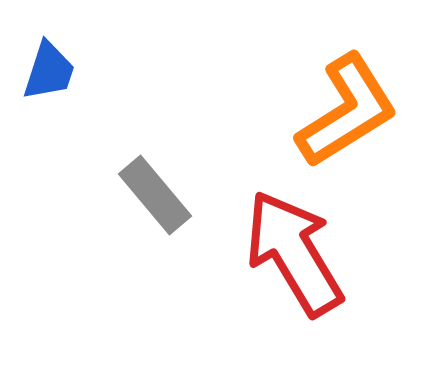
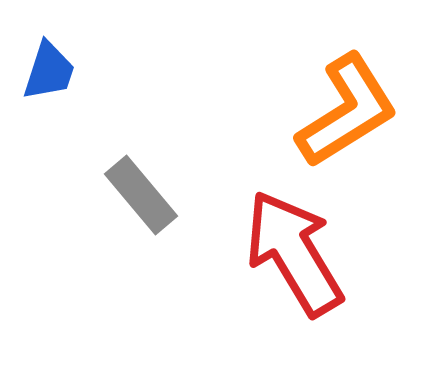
gray rectangle: moved 14 px left
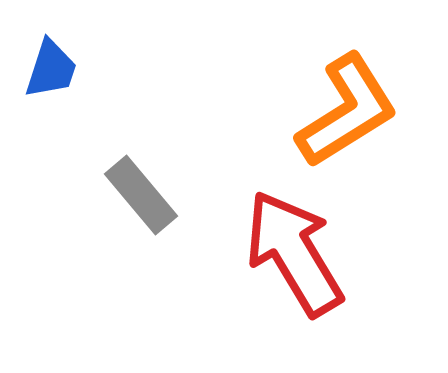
blue trapezoid: moved 2 px right, 2 px up
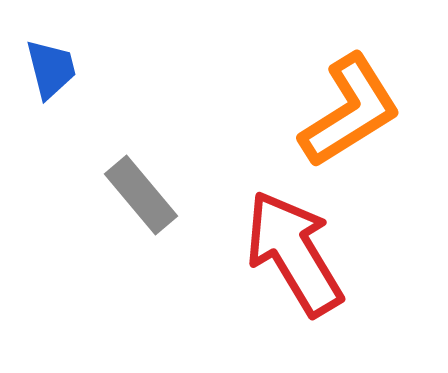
blue trapezoid: rotated 32 degrees counterclockwise
orange L-shape: moved 3 px right
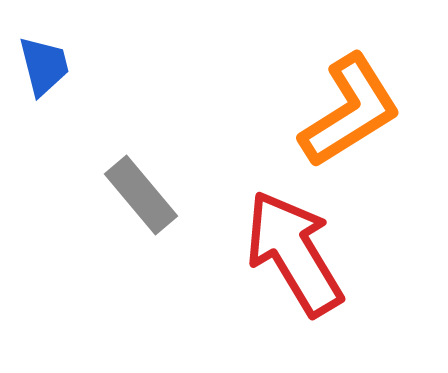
blue trapezoid: moved 7 px left, 3 px up
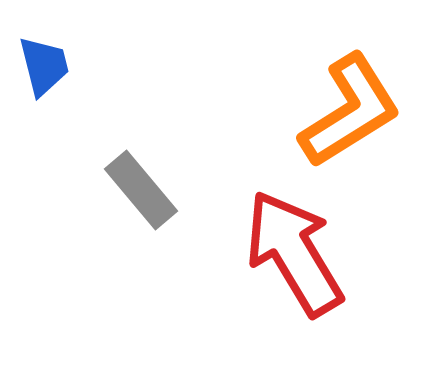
gray rectangle: moved 5 px up
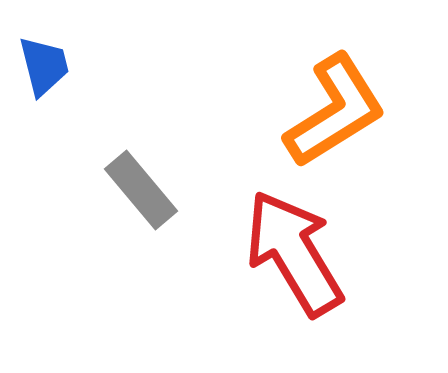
orange L-shape: moved 15 px left
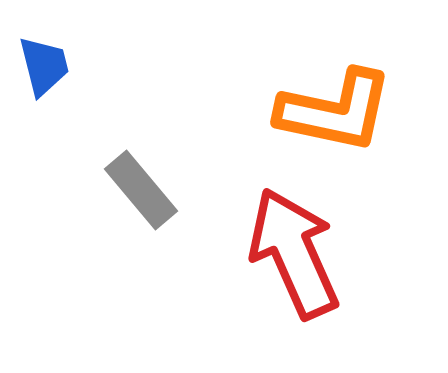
orange L-shape: rotated 44 degrees clockwise
red arrow: rotated 7 degrees clockwise
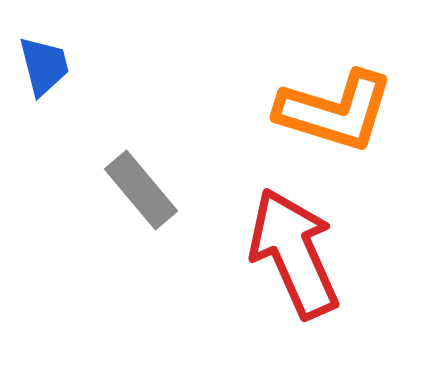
orange L-shape: rotated 5 degrees clockwise
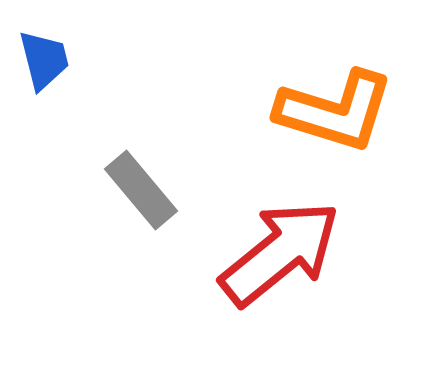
blue trapezoid: moved 6 px up
red arrow: moved 14 px left; rotated 75 degrees clockwise
